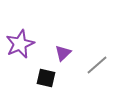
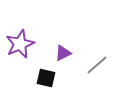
purple triangle: rotated 18 degrees clockwise
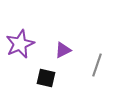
purple triangle: moved 3 px up
gray line: rotated 30 degrees counterclockwise
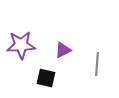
purple star: moved 1 px right, 1 px down; rotated 20 degrees clockwise
gray line: moved 1 px up; rotated 15 degrees counterclockwise
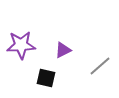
gray line: moved 3 px right, 2 px down; rotated 45 degrees clockwise
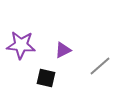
purple star: rotated 8 degrees clockwise
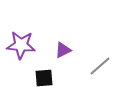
black square: moved 2 px left; rotated 18 degrees counterclockwise
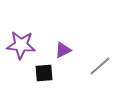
black square: moved 5 px up
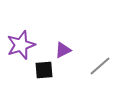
purple star: rotated 24 degrees counterclockwise
black square: moved 3 px up
